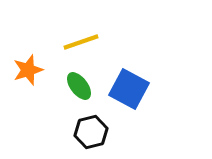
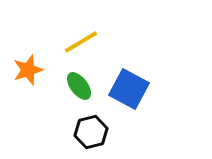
yellow line: rotated 12 degrees counterclockwise
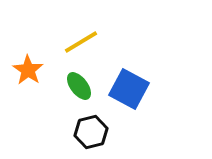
orange star: rotated 20 degrees counterclockwise
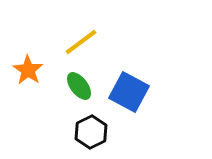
yellow line: rotated 6 degrees counterclockwise
blue square: moved 3 px down
black hexagon: rotated 12 degrees counterclockwise
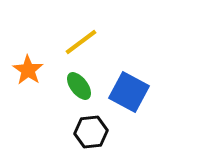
black hexagon: rotated 20 degrees clockwise
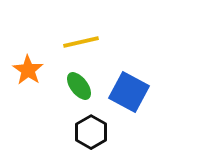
yellow line: rotated 24 degrees clockwise
black hexagon: rotated 24 degrees counterclockwise
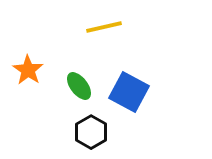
yellow line: moved 23 px right, 15 px up
